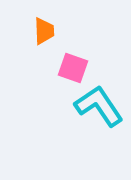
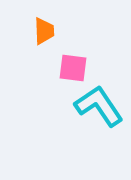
pink square: rotated 12 degrees counterclockwise
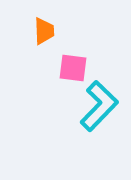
cyan L-shape: rotated 78 degrees clockwise
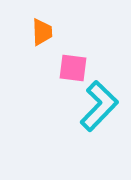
orange trapezoid: moved 2 px left, 1 px down
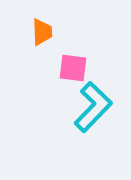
cyan L-shape: moved 6 px left, 1 px down
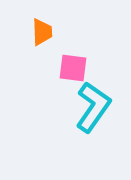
cyan L-shape: rotated 9 degrees counterclockwise
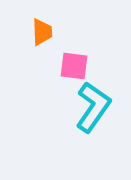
pink square: moved 1 px right, 2 px up
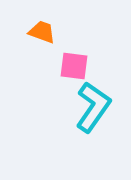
orange trapezoid: rotated 68 degrees counterclockwise
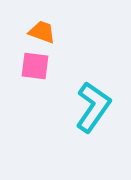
pink square: moved 39 px left
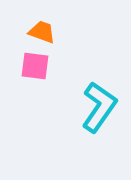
cyan L-shape: moved 6 px right
